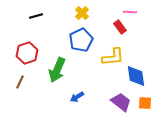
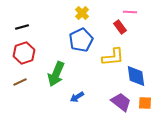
black line: moved 14 px left, 11 px down
red hexagon: moved 3 px left
green arrow: moved 1 px left, 4 px down
brown line: rotated 40 degrees clockwise
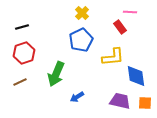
purple trapezoid: moved 1 px left, 1 px up; rotated 25 degrees counterclockwise
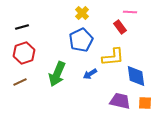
green arrow: moved 1 px right
blue arrow: moved 13 px right, 23 px up
